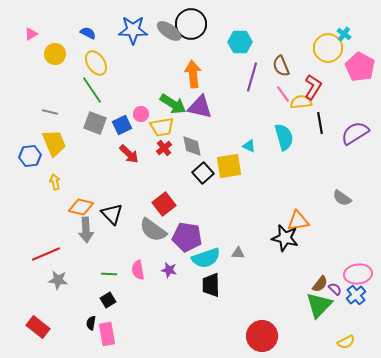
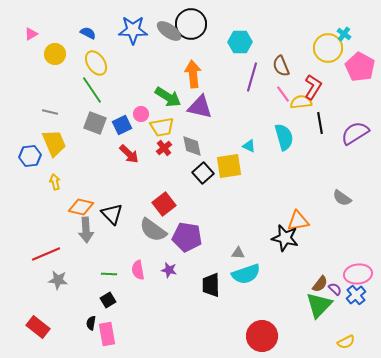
green arrow at (173, 104): moved 5 px left, 7 px up
cyan semicircle at (206, 258): moved 40 px right, 16 px down
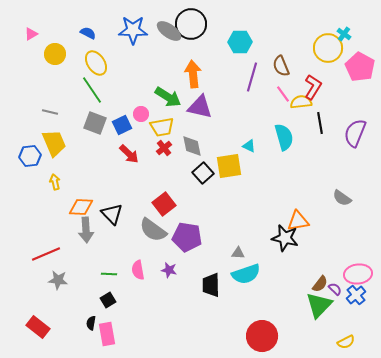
purple semicircle at (355, 133): rotated 36 degrees counterclockwise
orange diamond at (81, 207): rotated 10 degrees counterclockwise
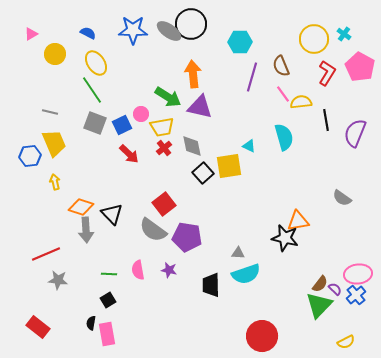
yellow circle at (328, 48): moved 14 px left, 9 px up
red L-shape at (313, 87): moved 14 px right, 14 px up
black line at (320, 123): moved 6 px right, 3 px up
orange diamond at (81, 207): rotated 15 degrees clockwise
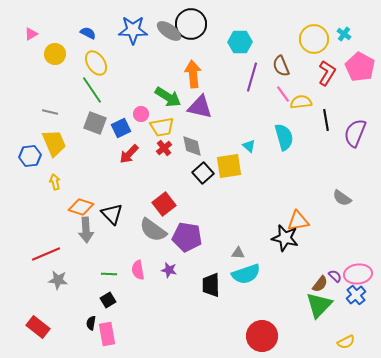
blue square at (122, 125): moved 1 px left, 3 px down
cyan triangle at (249, 146): rotated 16 degrees clockwise
red arrow at (129, 154): rotated 90 degrees clockwise
purple semicircle at (335, 289): moved 13 px up
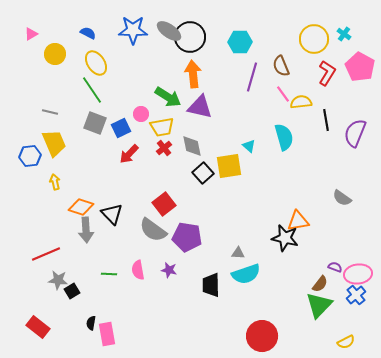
black circle at (191, 24): moved 1 px left, 13 px down
purple semicircle at (335, 276): moved 9 px up; rotated 24 degrees counterclockwise
black square at (108, 300): moved 36 px left, 9 px up
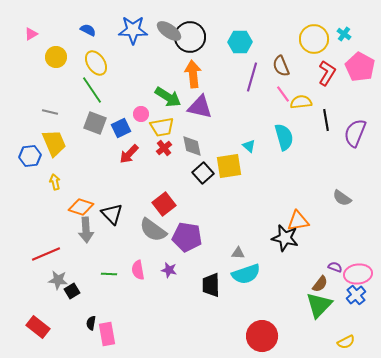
blue semicircle at (88, 33): moved 3 px up
yellow circle at (55, 54): moved 1 px right, 3 px down
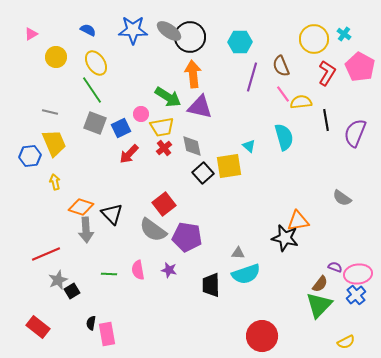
gray star at (58, 280): rotated 30 degrees counterclockwise
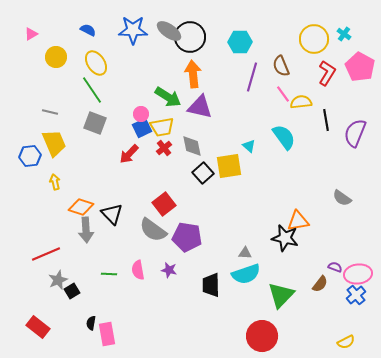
blue square at (121, 128): moved 21 px right
cyan semicircle at (284, 137): rotated 20 degrees counterclockwise
gray triangle at (238, 253): moved 7 px right
green triangle at (319, 305): moved 38 px left, 10 px up
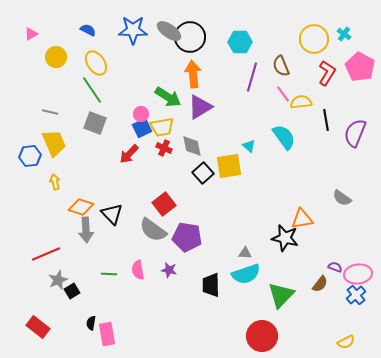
purple triangle at (200, 107): rotated 44 degrees counterclockwise
red cross at (164, 148): rotated 28 degrees counterclockwise
orange triangle at (298, 221): moved 4 px right, 2 px up
